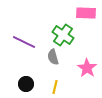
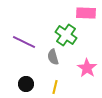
green cross: moved 3 px right
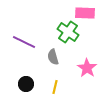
pink rectangle: moved 1 px left
green cross: moved 2 px right, 3 px up
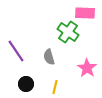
purple line: moved 8 px left, 9 px down; rotated 30 degrees clockwise
gray semicircle: moved 4 px left
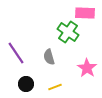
purple line: moved 2 px down
yellow line: rotated 56 degrees clockwise
